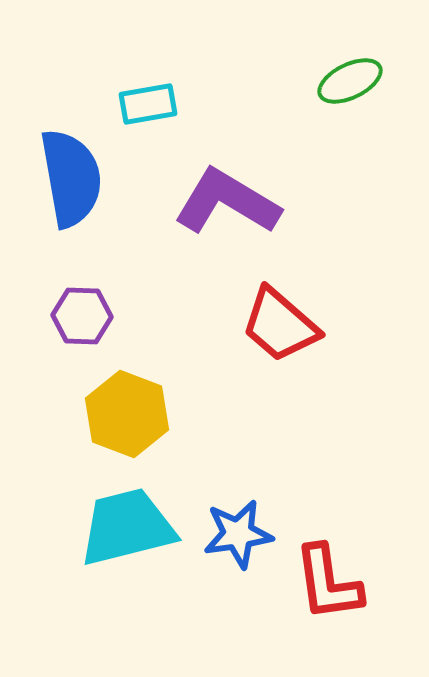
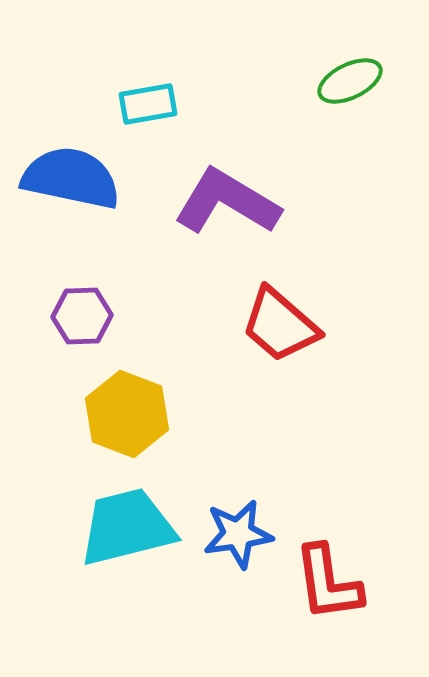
blue semicircle: rotated 68 degrees counterclockwise
purple hexagon: rotated 4 degrees counterclockwise
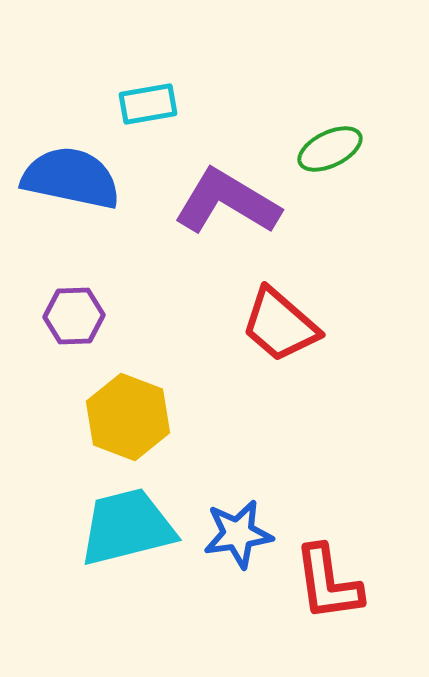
green ellipse: moved 20 px left, 68 px down
purple hexagon: moved 8 px left
yellow hexagon: moved 1 px right, 3 px down
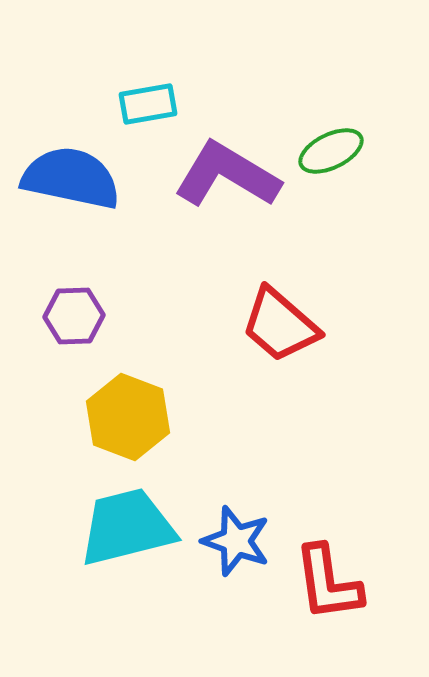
green ellipse: moved 1 px right, 2 px down
purple L-shape: moved 27 px up
blue star: moved 2 px left, 7 px down; rotated 28 degrees clockwise
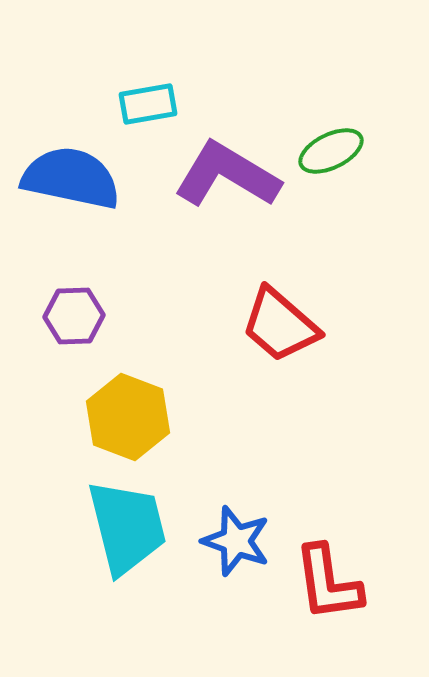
cyan trapezoid: rotated 90 degrees clockwise
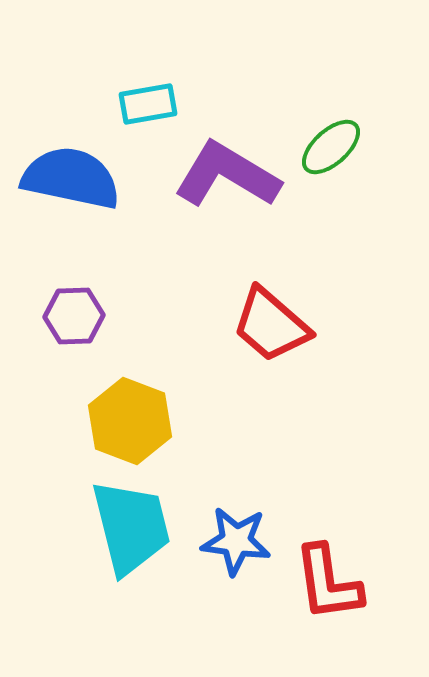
green ellipse: moved 4 px up; rotated 16 degrees counterclockwise
red trapezoid: moved 9 px left
yellow hexagon: moved 2 px right, 4 px down
cyan trapezoid: moved 4 px right
blue star: rotated 12 degrees counterclockwise
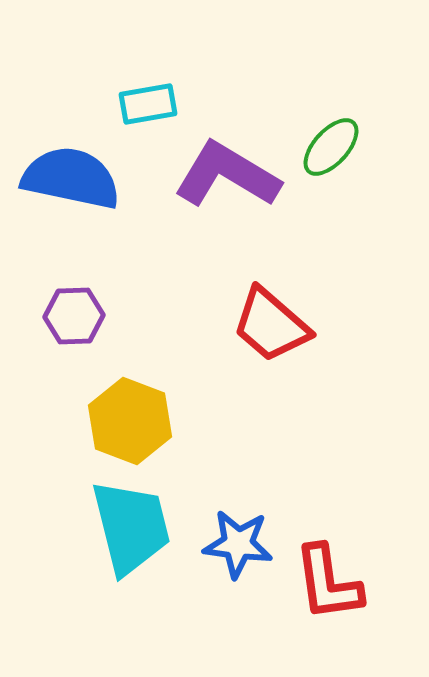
green ellipse: rotated 6 degrees counterclockwise
blue star: moved 2 px right, 3 px down
